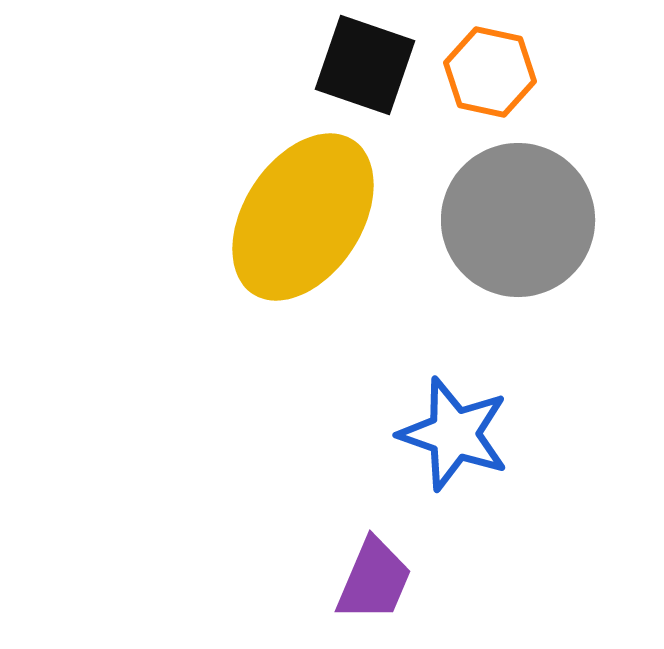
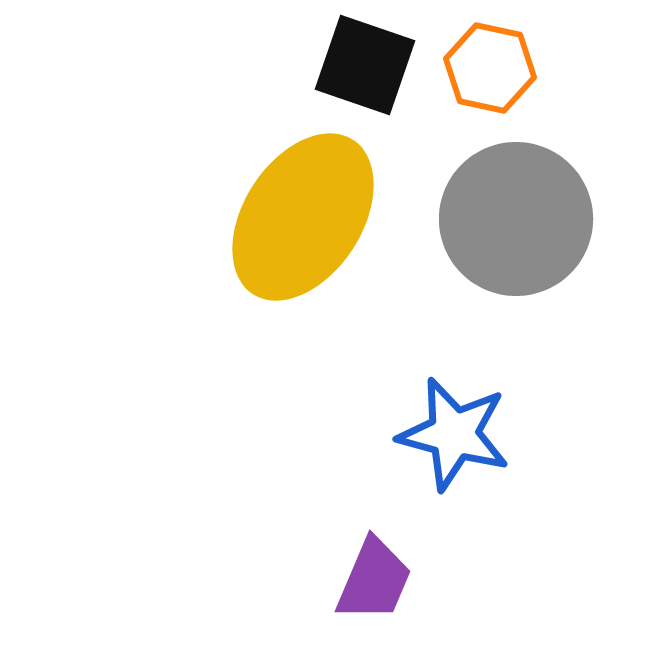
orange hexagon: moved 4 px up
gray circle: moved 2 px left, 1 px up
blue star: rotated 4 degrees counterclockwise
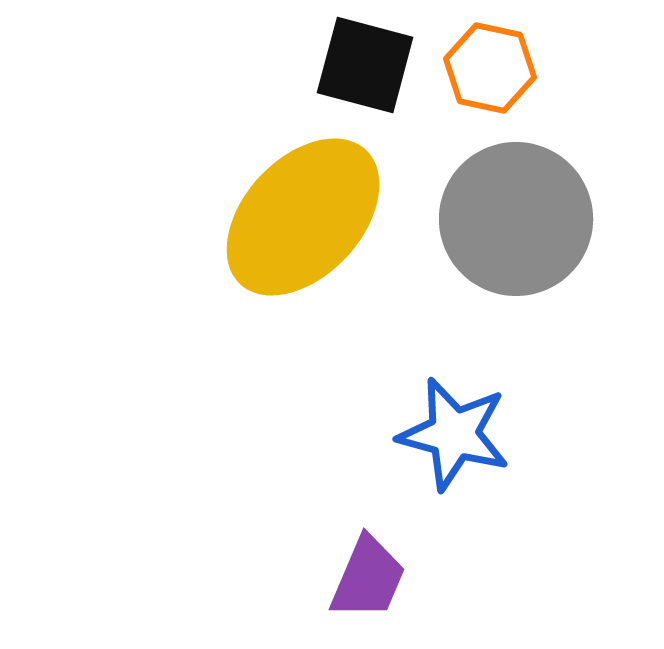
black square: rotated 4 degrees counterclockwise
yellow ellipse: rotated 10 degrees clockwise
purple trapezoid: moved 6 px left, 2 px up
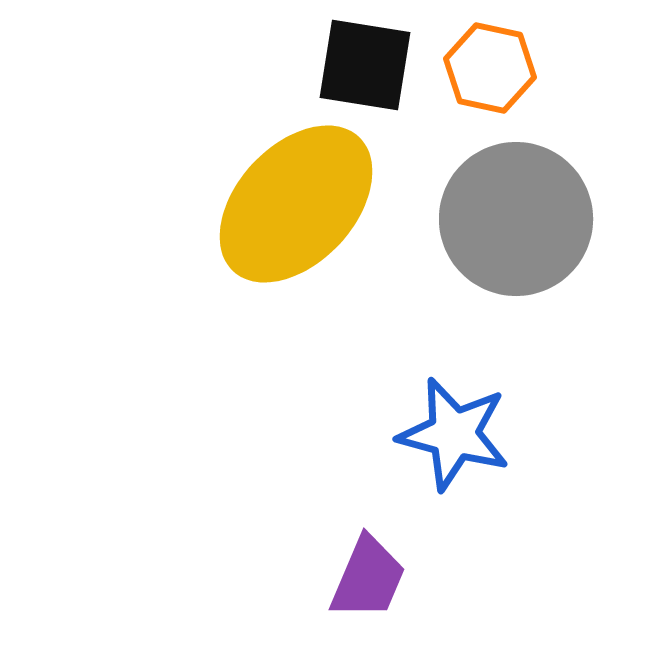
black square: rotated 6 degrees counterclockwise
yellow ellipse: moved 7 px left, 13 px up
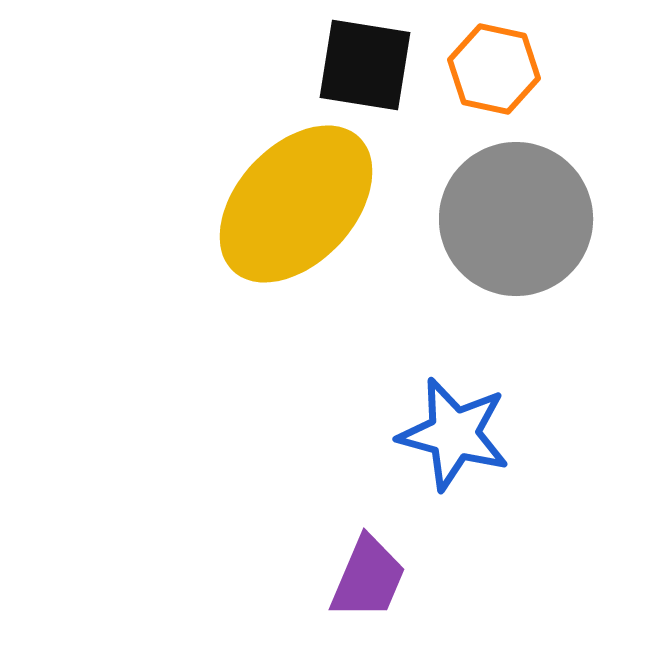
orange hexagon: moved 4 px right, 1 px down
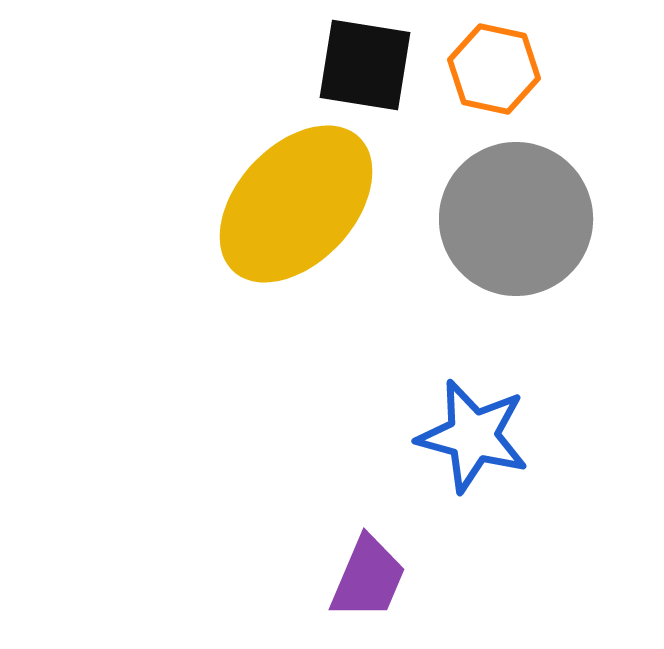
blue star: moved 19 px right, 2 px down
